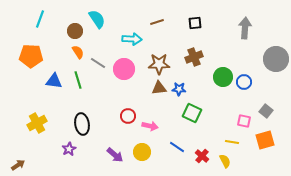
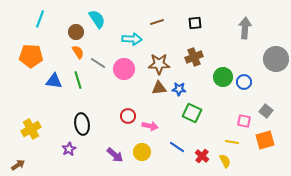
brown circle: moved 1 px right, 1 px down
yellow cross: moved 6 px left, 6 px down
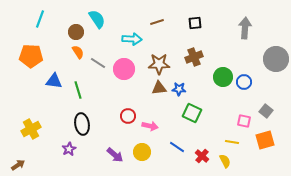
green line: moved 10 px down
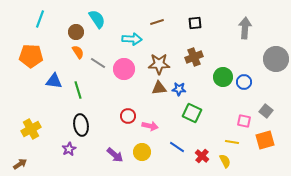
black ellipse: moved 1 px left, 1 px down
brown arrow: moved 2 px right, 1 px up
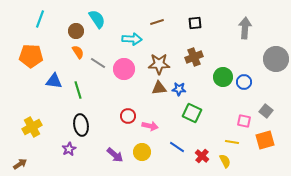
brown circle: moved 1 px up
yellow cross: moved 1 px right, 2 px up
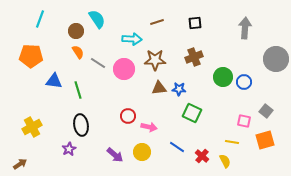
brown star: moved 4 px left, 4 px up
pink arrow: moved 1 px left, 1 px down
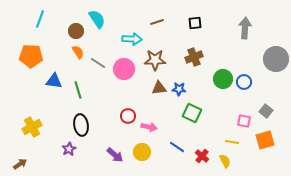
green circle: moved 2 px down
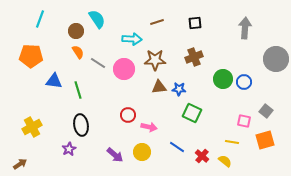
brown triangle: moved 1 px up
red circle: moved 1 px up
yellow semicircle: rotated 24 degrees counterclockwise
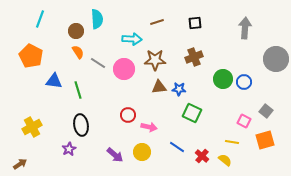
cyan semicircle: rotated 30 degrees clockwise
orange pentagon: rotated 25 degrees clockwise
pink square: rotated 16 degrees clockwise
yellow semicircle: moved 1 px up
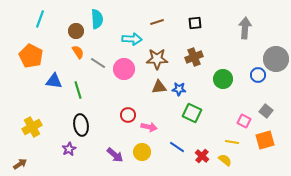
brown star: moved 2 px right, 1 px up
blue circle: moved 14 px right, 7 px up
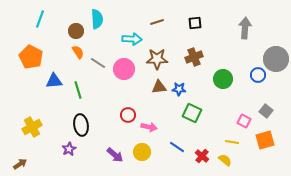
orange pentagon: moved 1 px down
blue triangle: rotated 12 degrees counterclockwise
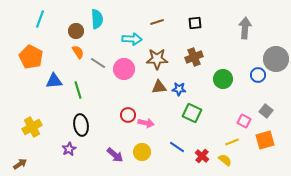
pink arrow: moved 3 px left, 4 px up
yellow line: rotated 32 degrees counterclockwise
